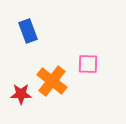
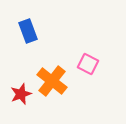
pink square: rotated 25 degrees clockwise
red star: rotated 20 degrees counterclockwise
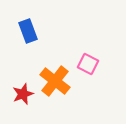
orange cross: moved 3 px right
red star: moved 2 px right
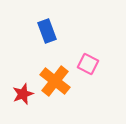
blue rectangle: moved 19 px right
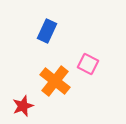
blue rectangle: rotated 45 degrees clockwise
red star: moved 12 px down
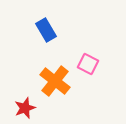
blue rectangle: moved 1 px left, 1 px up; rotated 55 degrees counterclockwise
red star: moved 2 px right, 2 px down
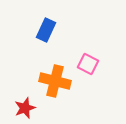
blue rectangle: rotated 55 degrees clockwise
orange cross: rotated 24 degrees counterclockwise
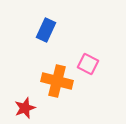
orange cross: moved 2 px right
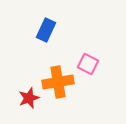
orange cross: moved 1 px right, 1 px down; rotated 24 degrees counterclockwise
red star: moved 4 px right, 10 px up
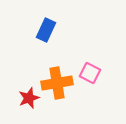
pink square: moved 2 px right, 9 px down
orange cross: moved 1 px left, 1 px down
